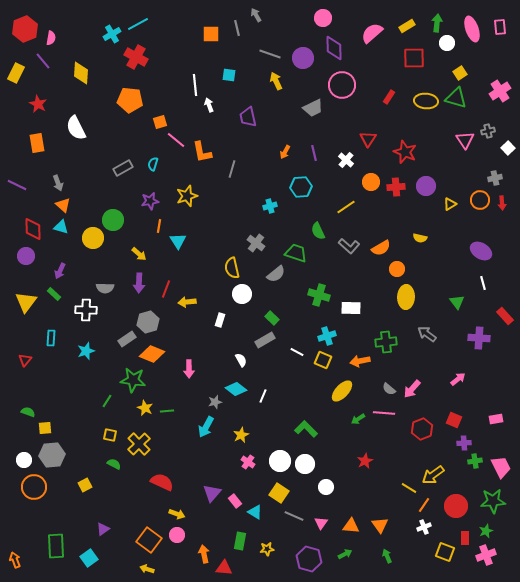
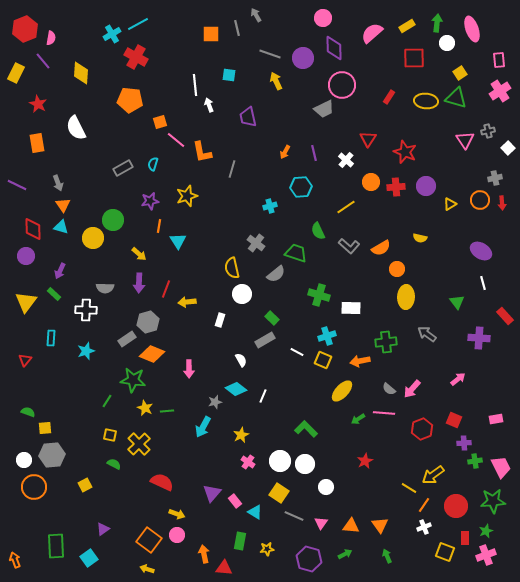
pink rectangle at (500, 27): moved 1 px left, 33 px down
gray trapezoid at (313, 108): moved 11 px right, 1 px down
orange triangle at (63, 205): rotated 14 degrees clockwise
cyan arrow at (206, 427): moved 3 px left
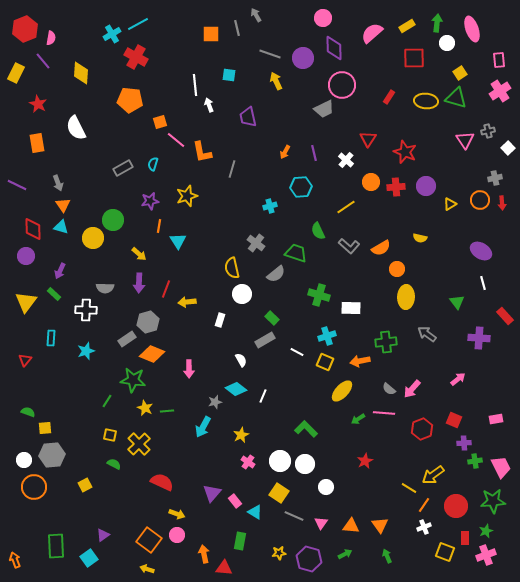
yellow square at (323, 360): moved 2 px right, 2 px down
purple triangle at (103, 529): moved 6 px down
yellow star at (267, 549): moved 12 px right, 4 px down
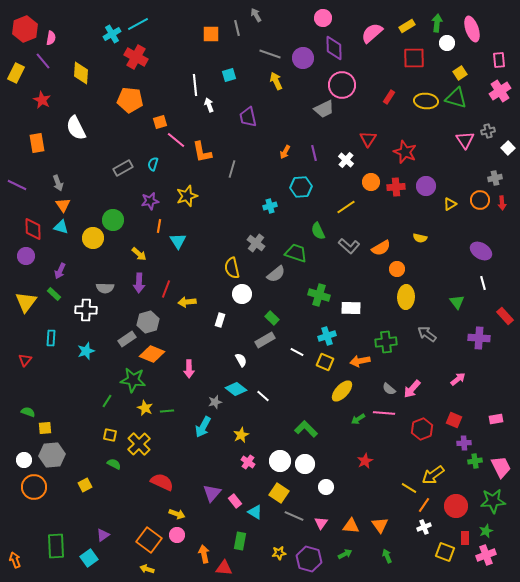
cyan square at (229, 75): rotated 24 degrees counterclockwise
red star at (38, 104): moved 4 px right, 4 px up
white line at (263, 396): rotated 72 degrees counterclockwise
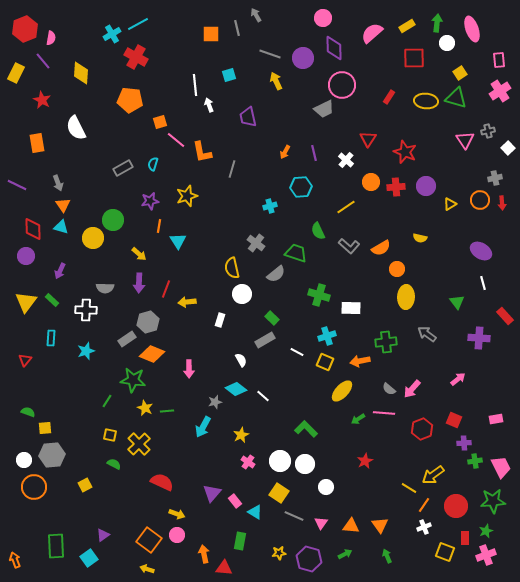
green rectangle at (54, 294): moved 2 px left, 6 px down
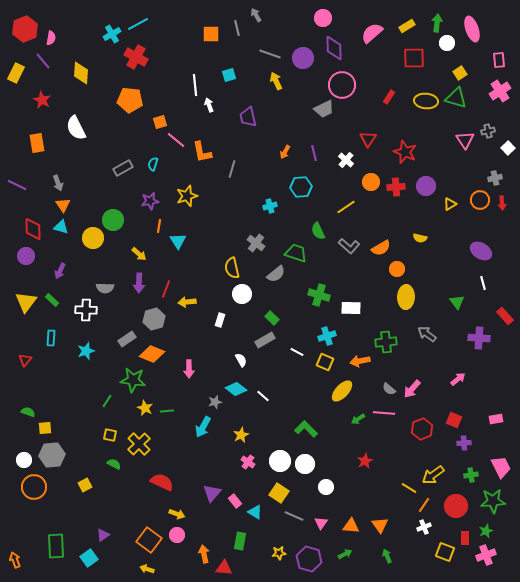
gray hexagon at (148, 322): moved 6 px right, 3 px up
green cross at (475, 461): moved 4 px left, 14 px down
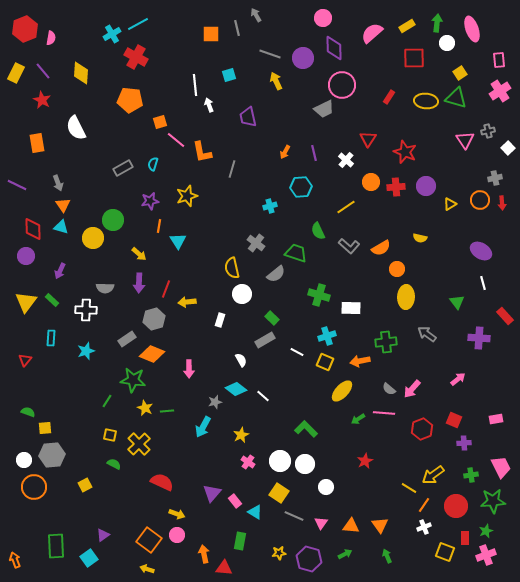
purple line at (43, 61): moved 10 px down
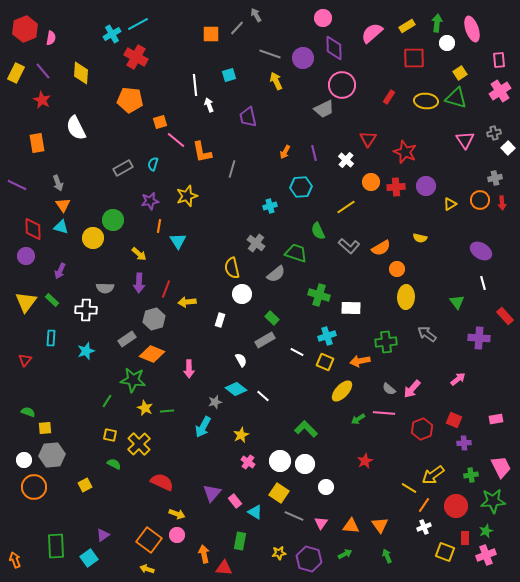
gray line at (237, 28): rotated 56 degrees clockwise
gray cross at (488, 131): moved 6 px right, 2 px down
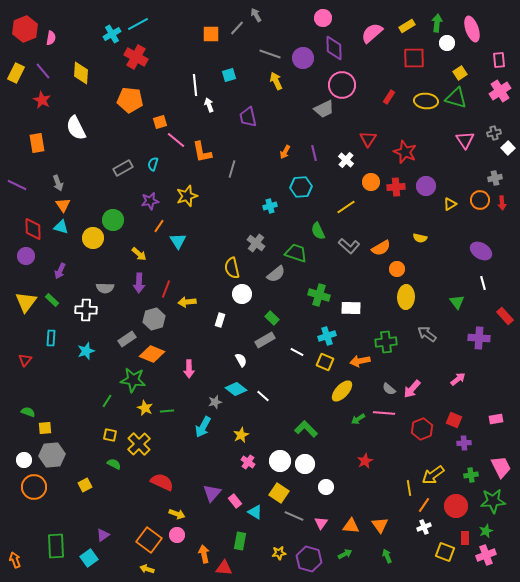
orange line at (159, 226): rotated 24 degrees clockwise
yellow line at (409, 488): rotated 49 degrees clockwise
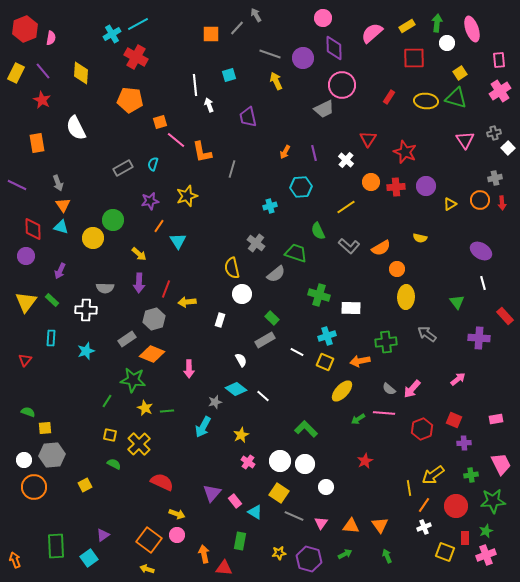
pink trapezoid at (501, 467): moved 3 px up
